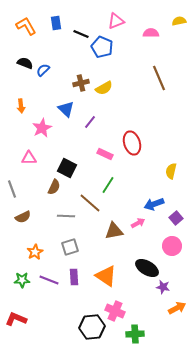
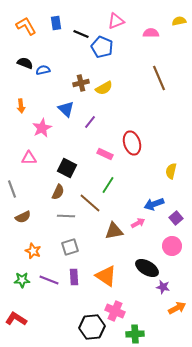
blue semicircle at (43, 70): rotated 32 degrees clockwise
brown semicircle at (54, 187): moved 4 px right, 5 px down
orange star at (35, 252): moved 2 px left, 1 px up; rotated 21 degrees counterclockwise
red L-shape at (16, 319): rotated 10 degrees clockwise
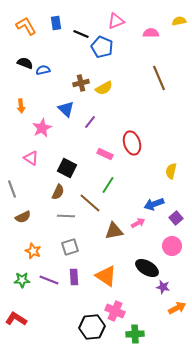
pink triangle at (29, 158): moved 2 px right; rotated 35 degrees clockwise
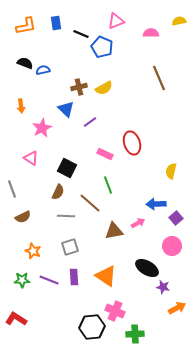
orange L-shape at (26, 26): rotated 110 degrees clockwise
brown cross at (81, 83): moved 2 px left, 4 px down
purple line at (90, 122): rotated 16 degrees clockwise
green line at (108, 185): rotated 54 degrees counterclockwise
blue arrow at (154, 204): moved 2 px right; rotated 18 degrees clockwise
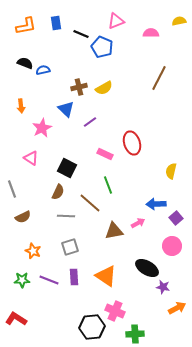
brown line at (159, 78): rotated 50 degrees clockwise
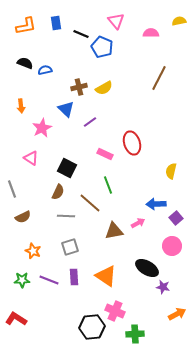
pink triangle at (116, 21): rotated 48 degrees counterclockwise
blue semicircle at (43, 70): moved 2 px right
orange arrow at (177, 308): moved 6 px down
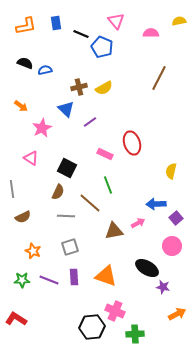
orange arrow at (21, 106): rotated 48 degrees counterclockwise
gray line at (12, 189): rotated 12 degrees clockwise
orange triangle at (106, 276): rotated 15 degrees counterclockwise
